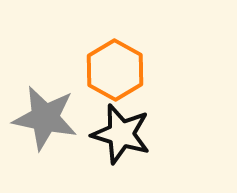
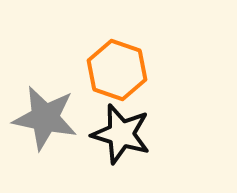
orange hexagon: moved 2 px right; rotated 10 degrees counterclockwise
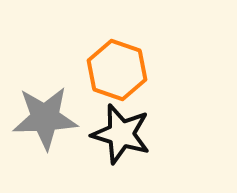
gray star: rotated 14 degrees counterclockwise
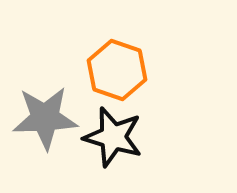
black star: moved 8 px left, 3 px down
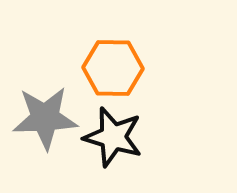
orange hexagon: moved 4 px left, 2 px up; rotated 18 degrees counterclockwise
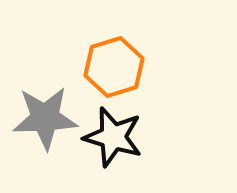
orange hexagon: moved 1 px right, 1 px up; rotated 18 degrees counterclockwise
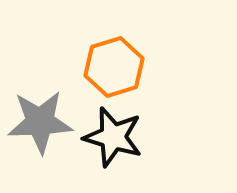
gray star: moved 5 px left, 4 px down
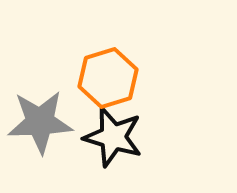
orange hexagon: moved 6 px left, 11 px down
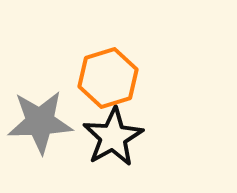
black star: rotated 26 degrees clockwise
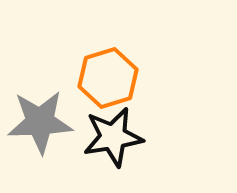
black star: rotated 20 degrees clockwise
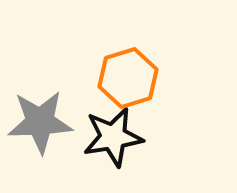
orange hexagon: moved 20 px right
